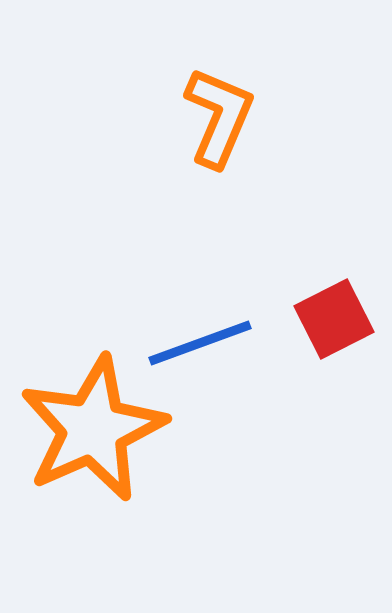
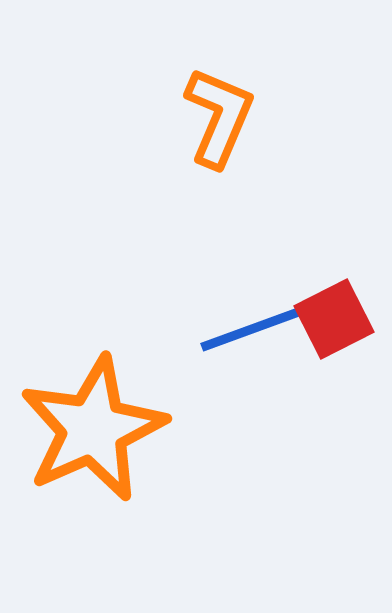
blue line: moved 52 px right, 14 px up
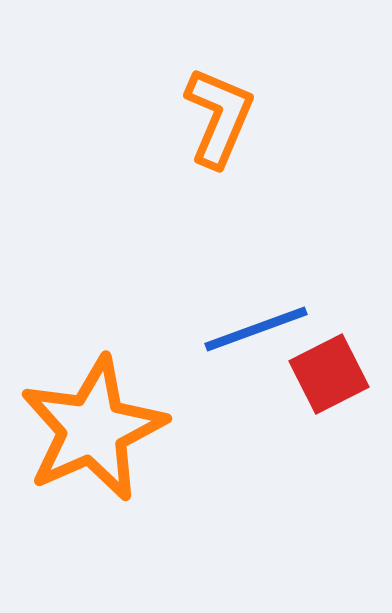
red square: moved 5 px left, 55 px down
blue line: moved 4 px right
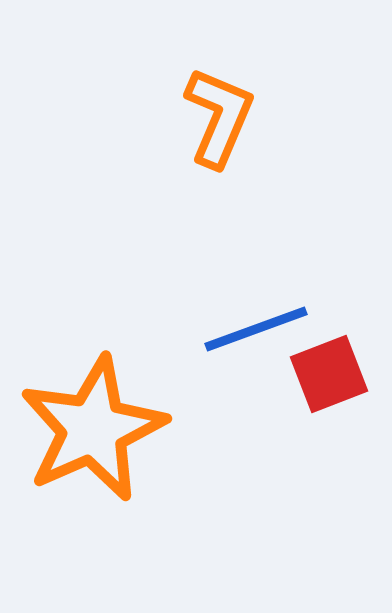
red square: rotated 6 degrees clockwise
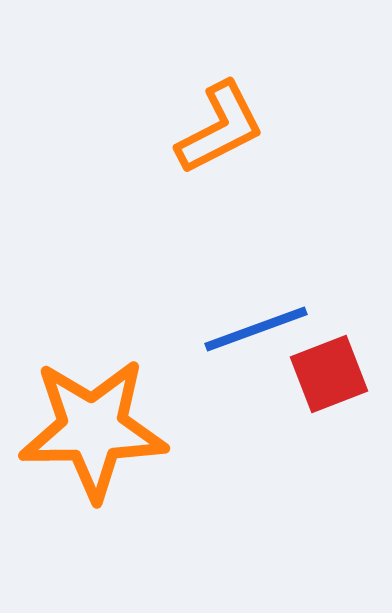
orange L-shape: moved 1 px right, 11 px down; rotated 40 degrees clockwise
orange star: rotated 23 degrees clockwise
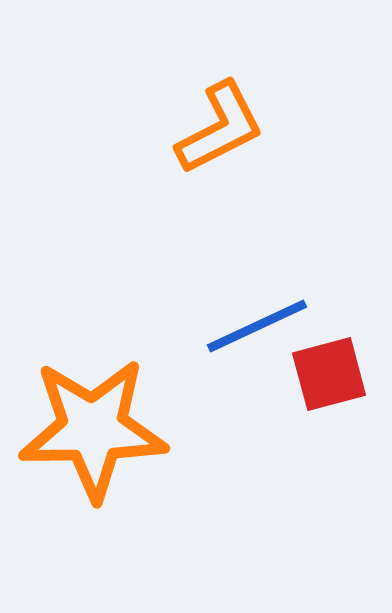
blue line: moved 1 px right, 3 px up; rotated 5 degrees counterclockwise
red square: rotated 6 degrees clockwise
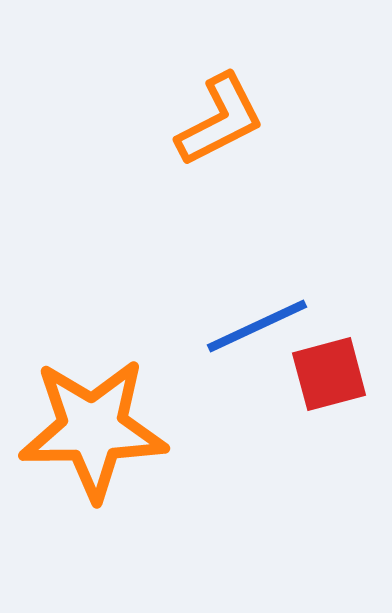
orange L-shape: moved 8 px up
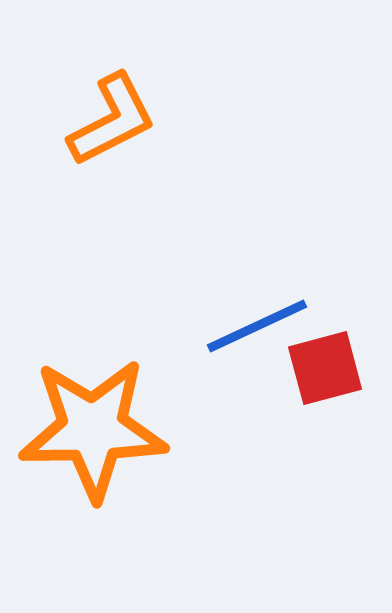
orange L-shape: moved 108 px left
red square: moved 4 px left, 6 px up
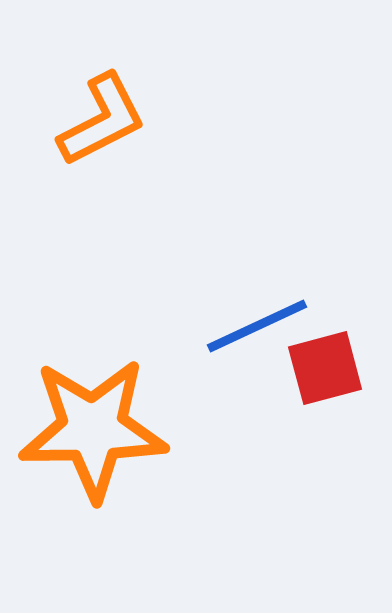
orange L-shape: moved 10 px left
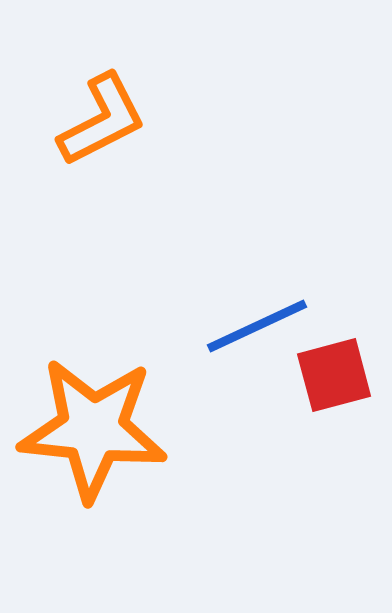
red square: moved 9 px right, 7 px down
orange star: rotated 7 degrees clockwise
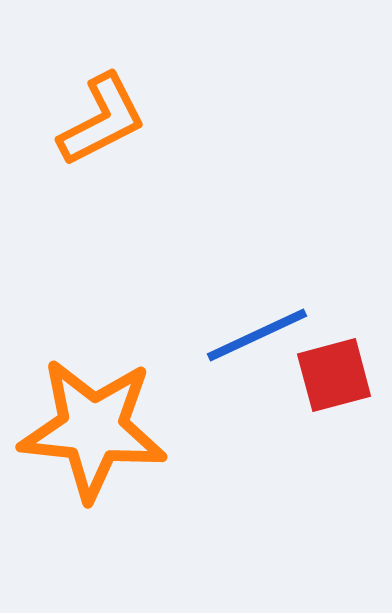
blue line: moved 9 px down
